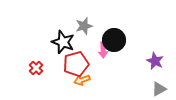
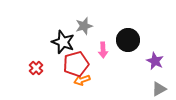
black circle: moved 14 px right
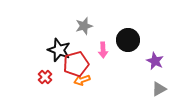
black star: moved 4 px left, 8 px down
red cross: moved 9 px right, 9 px down
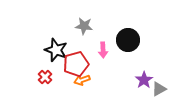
gray star: rotated 24 degrees clockwise
black star: moved 3 px left
purple star: moved 11 px left, 19 px down; rotated 12 degrees clockwise
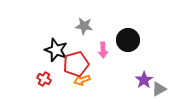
red cross: moved 1 px left, 2 px down; rotated 16 degrees counterclockwise
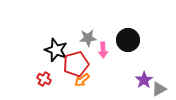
gray star: moved 4 px right, 12 px down; rotated 12 degrees counterclockwise
orange arrow: rotated 21 degrees counterclockwise
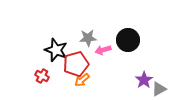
pink arrow: rotated 77 degrees clockwise
red cross: moved 2 px left, 3 px up
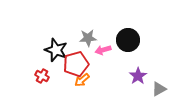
purple star: moved 6 px left, 4 px up
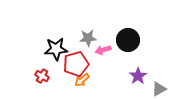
black star: moved 1 px up; rotated 25 degrees counterclockwise
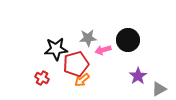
red cross: moved 2 px down
